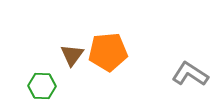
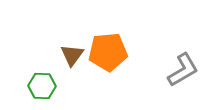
gray L-shape: moved 7 px left, 4 px up; rotated 117 degrees clockwise
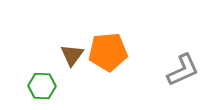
gray L-shape: rotated 6 degrees clockwise
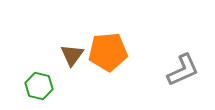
green hexagon: moved 3 px left; rotated 12 degrees clockwise
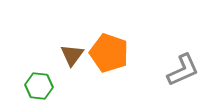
orange pentagon: moved 1 px right, 1 px down; rotated 24 degrees clockwise
green hexagon: rotated 8 degrees counterclockwise
